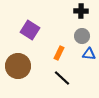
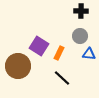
purple square: moved 9 px right, 16 px down
gray circle: moved 2 px left
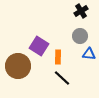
black cross: rotated 32 degrees counterclockwise
orange rectangle: moved 1 px left, 4 px down; rotated 24 degrees counterclockwise
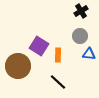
orange rectangle: moved 2 px up
black line: moved 4 px left, 4 px down
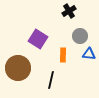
black cross: moved 12 px left
purple square: moved 1 px left, 7 px up
orange rectangle: moved 5 px right
brown circle: moved 2 px down
black line: moved 7 px left, 2 px up; rotated 60 degrees clockwise
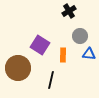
purple square: moved 2 px right, 6 px down
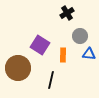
black cross: moved 2 px left, 2 px down
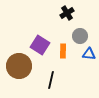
orange rectangle: moved 4 px up
brown circle: moved 1 px right, 2 px up
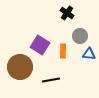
black cross: rotated 24 degrees counterclockwise
brown circle: moved 1 px right, 1 px down
black line: rotated 66 degrees clockwise
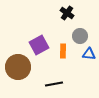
purple square: moved 1 px left; rotated 30 degrees clockwise
brown circle: moved 2 px left
black line: moved 3 px right, 4 px down
